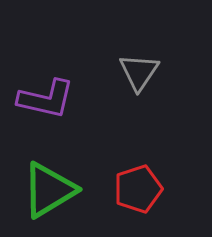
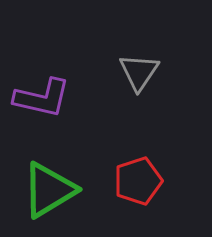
purple L-shape: moved 4 px left, 1 px up
red pentagon: moved 8 px up
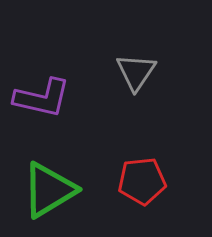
gray triangle: moved 3 px left
red pentagon: moved 4 px right; rotated 12 degrees clockwise
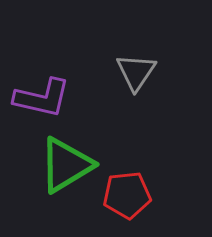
red pentagon: moved 15 px left, 14 px down
green triangle: moved 17 px right, 25 px up
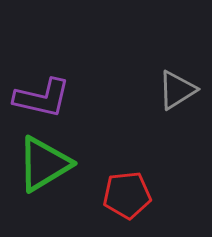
gray triangle: moved 41 px right, 18 px down; rotated 24 degrees clockwise
green triangle: moved 22 px left, 1 px up
